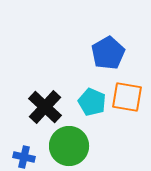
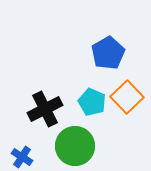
orange square: rotated 36 degrees clockwise
black cross: moved 2 px down; rotated 20 degrees clockwise
green circle: moved 6 px right
blue cross: moved 2 px left; rotated 20 degrees clockwise
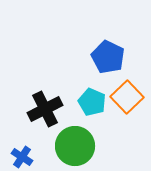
blue pentagon: moved 4 px down; rotated 16 degrees counterclockwise
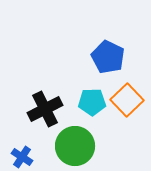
orange square: moved 3 px down
cyan pentagon: rotated 24 degrees counterclockwise
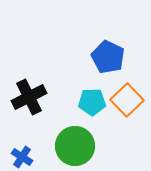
black cross: moved 16 px left, 12 px up
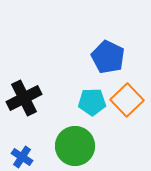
black cross: moved 5 px left, 1 px down
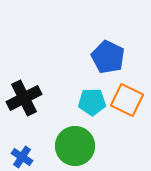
orange square: rotated 20 degrees counterclockwise
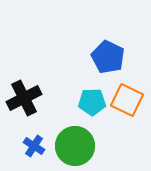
blue cross: moved 12 px right, 11 px up
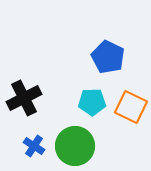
orange square: moved 4 px right, 7 px down
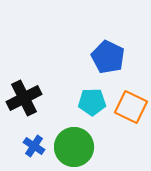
green circle: moved 1 px left, 1 px down
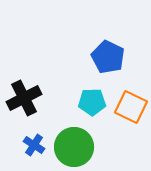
blue cross: moved 1 px up
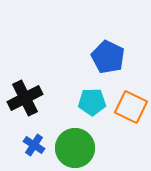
black cross: moved 1 px right
green circle: moved 1 px right, 1 px down
